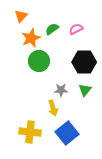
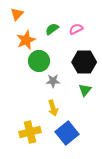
orange triangle: moved 4 px left, 2 px up
orange star: moved 5 px left, 2 px down
gray star: moved 8 px left, 9 px up
yellow cross: rotated 20 degrees counterclockwise
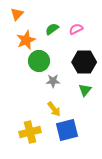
yellow arrow: moved 1 px right, 1 px down; rotated 21 degrees counterclockwise
blue square: moved 3 px up; rotated 25 degrees clockwise
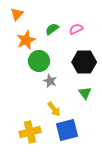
gray star: moved 3 px left; rotated 24 degrees clockwise
green triangle: moved 3 px down; rotated 16 degrees counterclockwise
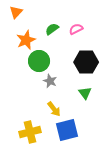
orange triangle: moved 1 px left, 2 px up
black hexagon: moved 2 px right
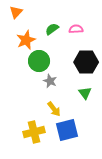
pink semicircle: rotated 24 degrees clockwise
yellow cross: moved 4 px right
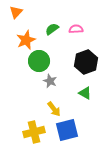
black hexagon: rotated 20 degrees counterclockwise
green triangle: rotated 24 degrees counterclockwise
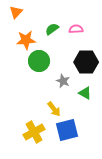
orange star: rotated 18 degrees clockwise
black hexagon: rotated 20 degrees clockwise
gray star: moved 13 px right
yellow cross: rotated 15 degrees counterclockwise
